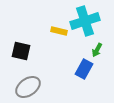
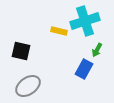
gray ellipse: moved 1 px up
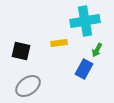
cyan cross: rotated 8 degrees clockwise
yellow rectangle: moved 12 px down; rotated 21 degrees counterclockwise
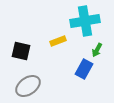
yellow rectangle: moved 1 px left, 2 px up; rotated 14 degrees counterclockwise
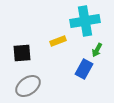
black square: moved 1 px right, 2 px down; rotated 18 degrees counterclockwise
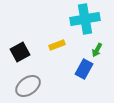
cyan cross: moved 2 px up
yellow rectangle: moved 1 px left, 4 px down
black square: moved 2 px left, 1 px up; rotated 24 degrees counterclockwise
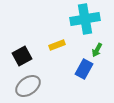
black square: moved 2 px right, 4 px down
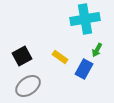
yellow rectangle: moved 3 px right, 12 px down; rotated 56 degrees clockwise
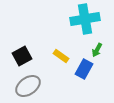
yellow rectangle: moved 1 px right, 1 px up
